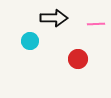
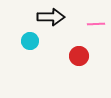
black arrow: moved 3 px left, 1 px up
red circle: moved 1 px right, 3 px up
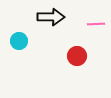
cyan circle: moved 11 px left
red circle: moved 2 px left
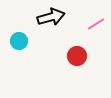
black arrow: rotated 16 degrees counterclockwise
pink line: rotated 30 degrees counterclockwise
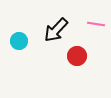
black arrow: moved 5 px right, 13 px down; rotated 148 degrees clockwise
pink line: rotated 42 degrees clockwise
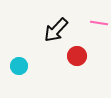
pink line: moved 3 px right, 1 px up
cyan circle: moved 25 px down
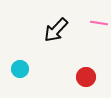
red circle: moved 9 px right, 21 px down
cyan circle: moved 1 px right, 3 px down
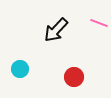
pink line: rotated 12 degrees clockwise
red circle: moved 12 px left
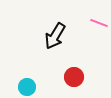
black arrow: moved 1 px left, 6 px down; rotated 12 degrees counterclockwise
cyan circle: moved 7 px right, 18 px down
